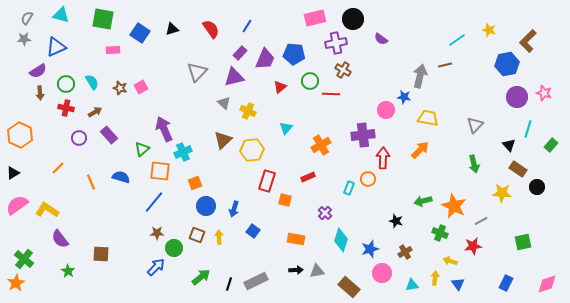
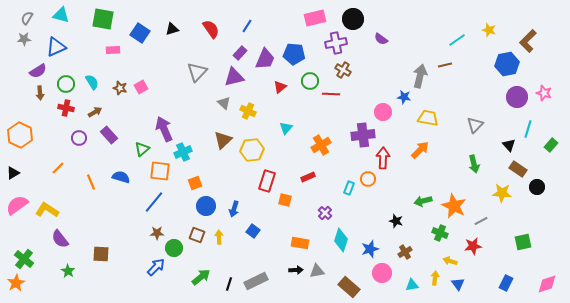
pink circle at (386, 110): moved 3 px left, 2 px down
orange rectangle at (296, 239): moved 4 px right, 4 px down
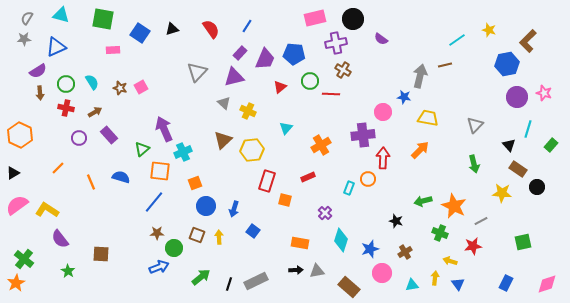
blue arrow at (156, 267): moved 3 px right; rotated 24 degrees clockwise
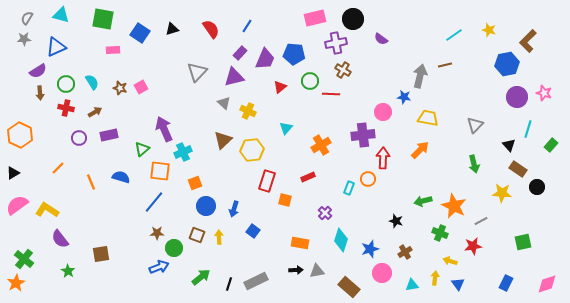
cyan line at (457, 40): moved 3 px left, 5 px up
purple rectangle at (109, 135): rotated 60 degrees counterclockwise
brown square at (101, 254): rotated 12 degrees counterclockwise
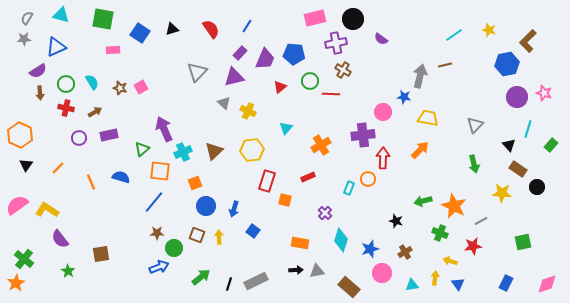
brown triangle at (223, 140): moved 9 px left, 11 px down
black triangle at (13, 173): moved 13 px right, 8 px up; rotated 24 degrees counterclockwise
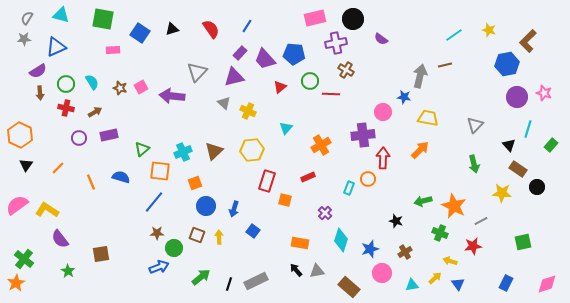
purple trapezoid at (265, 59): rotated 115 degrees clockwise
brown cross at (343, 70): moved 3 px right
purple arrow at (164, 129): moved 8 px right, 33 px up; rotated 60 degrees counterclockwise
black arrow at (296, 270): rotated 128 degrees counterclockwise
yellow arrow at (435, 278): rotated 40 degrees clockwise
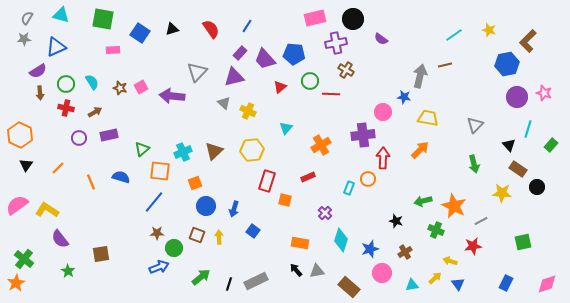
green cross at (440, 233): moved 4 px left, 3 px up
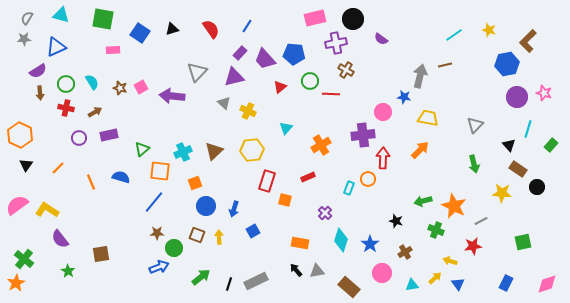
blue square at (253, 231): rotated 24 degrees clockwise
blue star at (370, 249): moved 5 px up; rotated 18 degrees counterclockwise
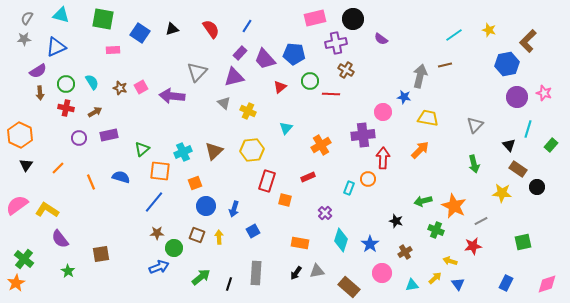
black arrow at (296, 270): moved 3 px down; rotated 104 degrees counterclockwise
gray rectangle at (256, 281): moved 8 px up; rotated 60 degrees counterclockwise
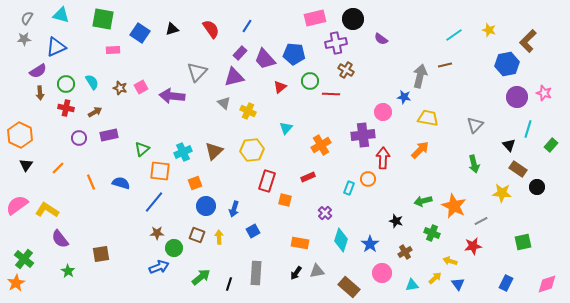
blue semicircle at (121, 177): moved 6 px down
green cross at (436, 230): moved 4 px left, 3 px down
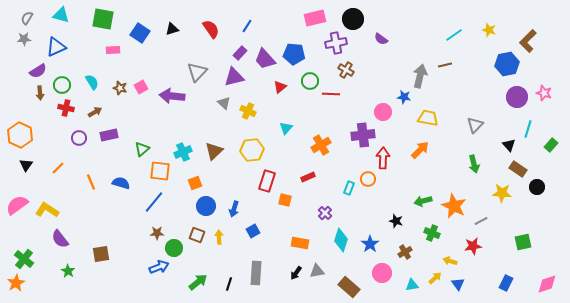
green circle at (66, 84): moved 4 px left, 1 px down
green arrow at (201, 277): moved 3 px left, 5 px down
